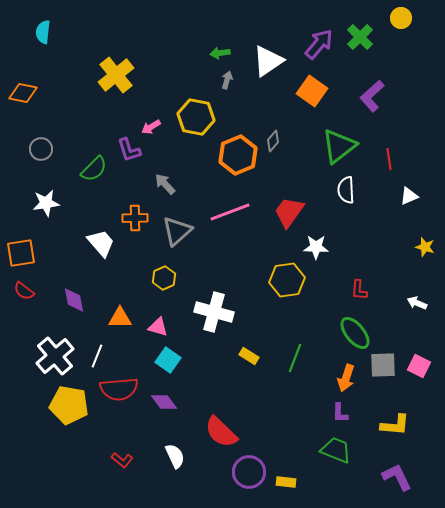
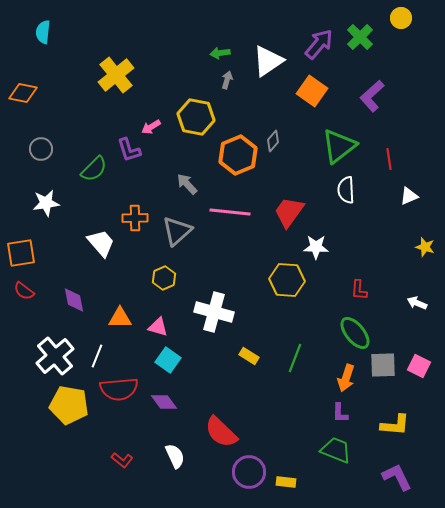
gray arrow at (165, 184): moved 22 px right
pink line at (230, 212): rotated 27 degrees clockwise
yellow hexagon at (287, 280): rotated 12 degrees clockwise
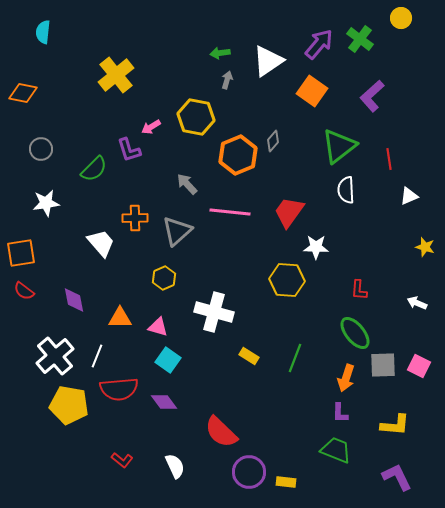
green cross at (360, 37): moved 2 px down; rotated 8 degrees counterclockwise
white semicircle at (175, 456): moved 10 px down
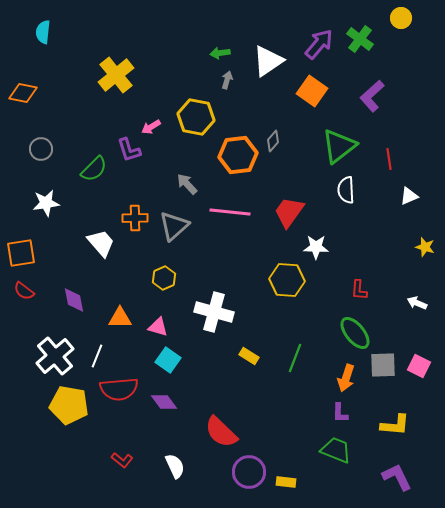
orange hexagon at (238, 155): rotated 15 degrees clockwise
gray triangle at (177, 231): moved 3 px left, 5 px up
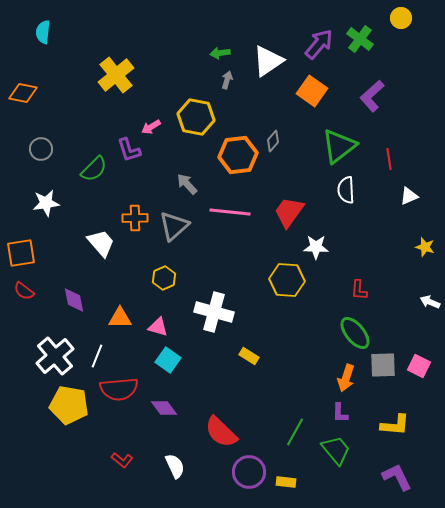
white arrow at (417, 303): moved 13 px right, 1 px up
green line at (295, 358): moved 74 px down; rotated 8 degrees clockwise
purple diamond at (164, 402): moved 6 px down
green trapezoid at (336, 450): rotated 28 degrees clockwise
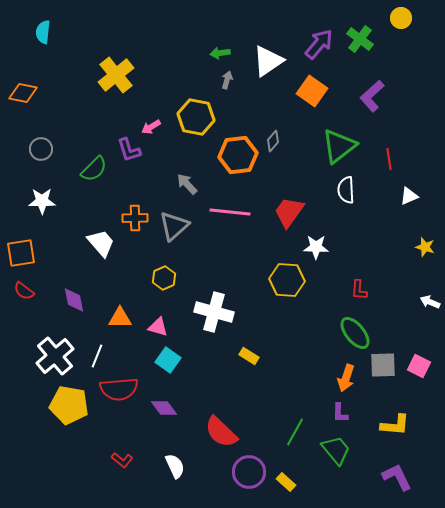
white star at (46, 203): moved 4 px left, 2 px up; rotated 8 degrees clockwise
yellow rectangle at (286, 482): rotated 36 degrees clockwise
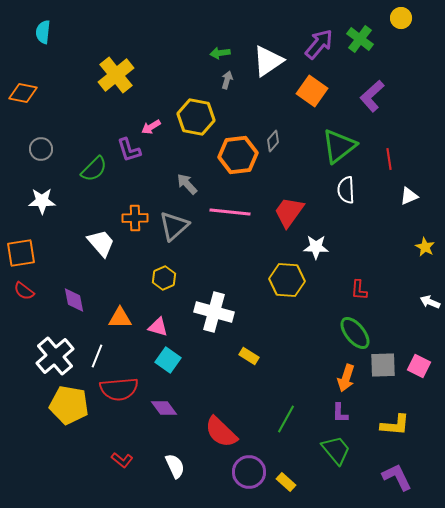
yellow star at (425, 247): rotated 12 degrees clockwise
green line at (295, 432): moved 9 px left, 13 px up
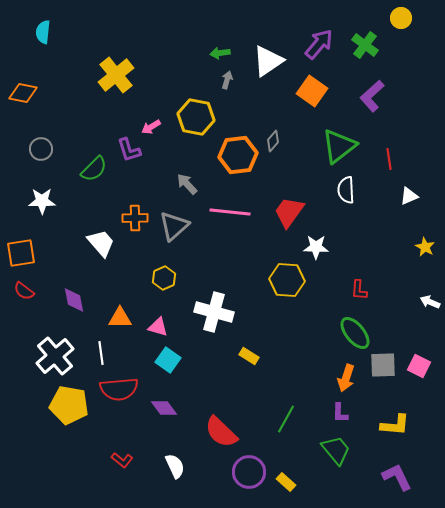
green cross at (360, 39): moved 5 px right, 6 px down
white line at (97, 356): moved 4 px right, 3 px up; rotated 30 degrees counterclockwise
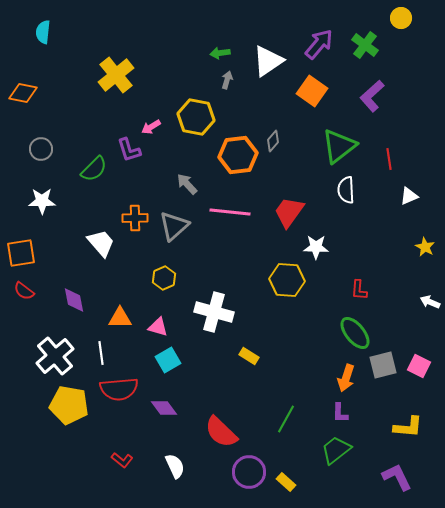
cyan square at (168, 360): rotated 25 degrees clockwise
gray square at (383, 365): rotated 12 degrees counterclockwise
yellow L-shape at (395, 425): moved 13 px right, 2 px down
green trapezoid at (336, 450): rotated 88 degrees counterclockwise
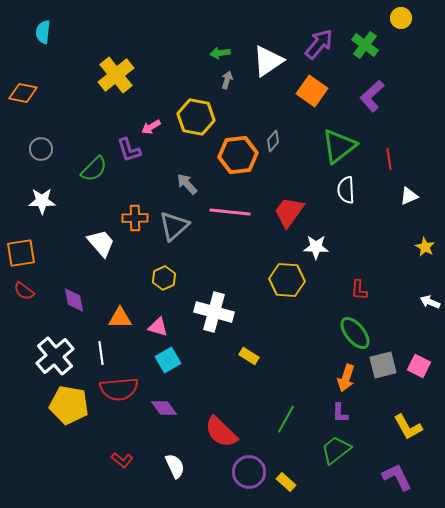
yellow L-shape at (408, 427): rotated 56 degrees clockwise
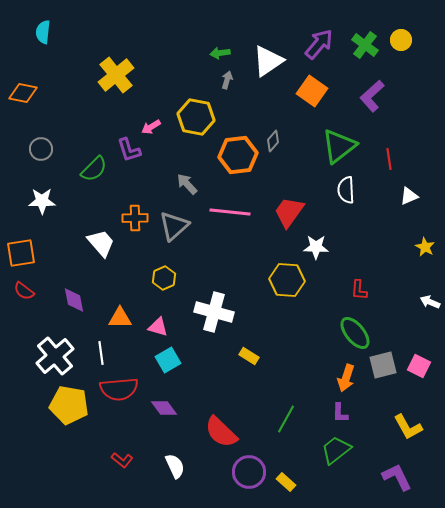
yellow circle at (401, 18): moved 22 px down
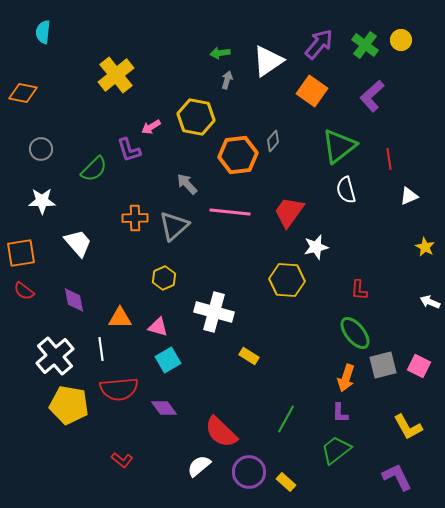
white semicircle at (346, 190): rotated 12 degrees counterclockwise
white trapezoid at (101, 243): moved 23 px left
white star at (316, 247): rotated 15 degrees counterclockwise
white line at (101, 353): moved 4 px up
white semicircle at (175, 466): moved 24 px right; rotated 105 degrees counterclockwise
